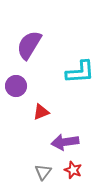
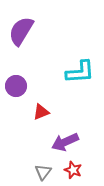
purple semicircle: moved 8 px left, 14 px up
purple arrow: rotated 16 degrees counterclockwise
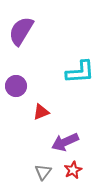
red star: rotated 24 degrees clockwise
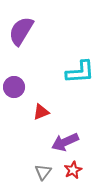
purple circle: moved 2 px left, 1 px down
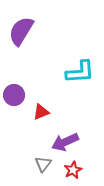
purple circle: moved 8 px down
gray triangle: moved 8 px up
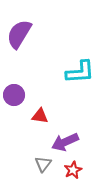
purple semicircle: moved 2 px left, 3 px down
red triangle: moved 1 px left, 4 px down; rotated 30 degrees clockwise
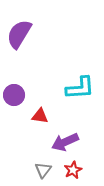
cyan L-shape: moved 16 px down
gray triangle: moved 6 px down
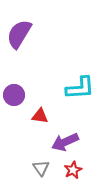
gray triangle: moved 2 px left, 2 px up; rotated 12 degrees counterclockwise
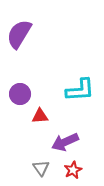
cyan L-shape: moved 2 px down
purple circle: moved 6 px right, 1 px up
red triangle: rotated 12 degrees counterclockwise
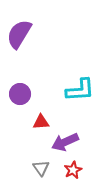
red triangle: moved 1 px right, 6 px down
